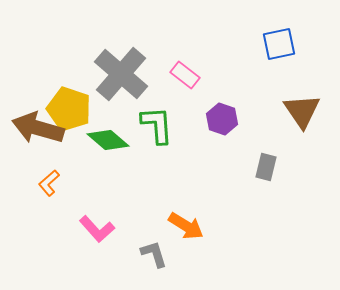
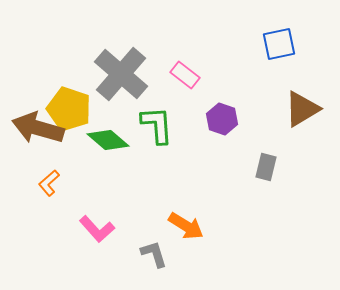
brown triangle: moved 2 px up; rotated 33 degrees clockwise
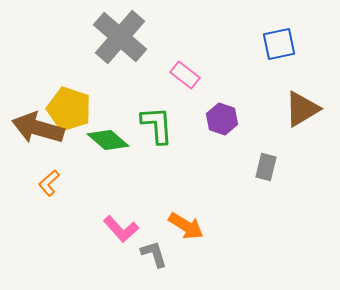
gray cross: moved 1 px left, 37 px up
pink L-shape: moved 24 px right
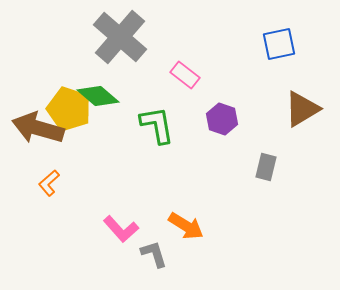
green L-shape: rotated 6 degrees counterclockwise
green diamond: moved 10 px left, 44 px up
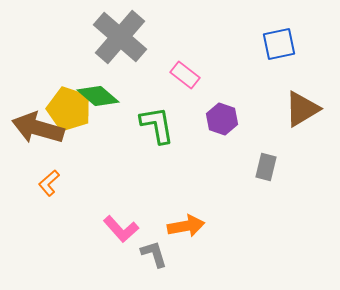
orange arrow: rotated 42 degrees counterclockwise
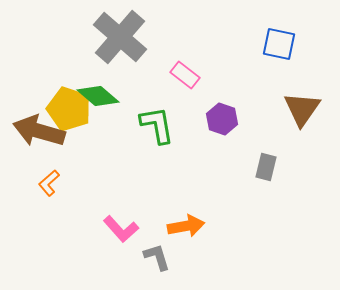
blue square: rotated 24 degrees clockwise
brown triangle: rotated 24 degrees counterclockwise
brown arrow: moved 1 px right, 3 px down
gray L-shape: moved 3 px right, 3 px down
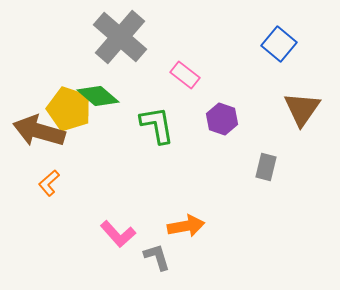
blue square: rotated 28 degrees clockwise
pink L-shape: moved 3 px left, 5 px down
